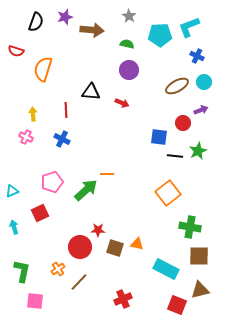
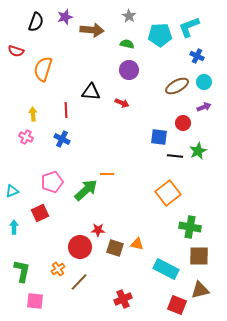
purple arrow at (201, 110): moved 3 px right, 3 px up
cyan arrow at (14, 227): rotated 16 degrees clockwise
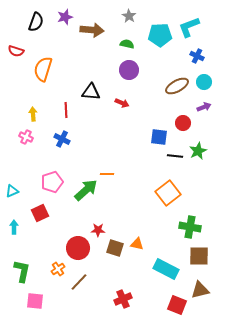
red circle at (80, 247): moved 2 px left, 1 px down
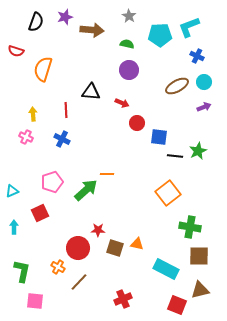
red circle at (183, 123): moved 46 px left
orange cross at (58, 269): moved 2 px up; rotated 24 degrees counterclockwise
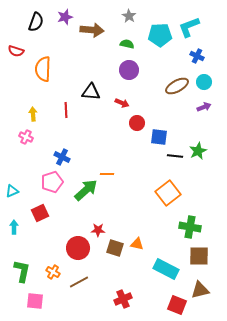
orange semicircle at (43, 69): rotated 15 degrees counterclockwise
blue cross at (62, 139): moved 18 px down
orange cross at (58, 267): moved 5 px left, 5 px down
brown line at (79, 282): rotated 18 degrees clockwise
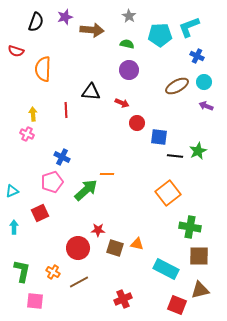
purple arrow at (204, 107): moved 2 px right, 1 px up; rotated 136 degrees counterclockwise
pink cross at (26, 137): moved 1 px right, 3 px up
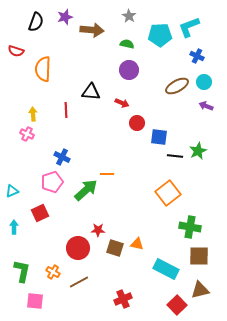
red square at (177, 305): rotated 24 degrees clockwise
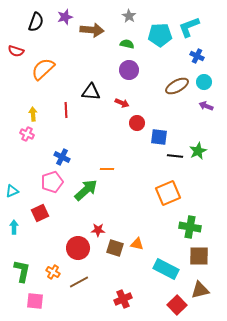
orange semicircle at (43, 69): rotated 45 degrees clockwise
orange line at (107, 174): moved 5 px up
orange square at (168, 193): rotated 15 degrees clockwise
